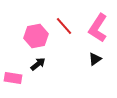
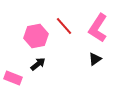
pink rectangle: rotated 12 degrees clockwise
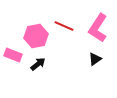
red line: rotated 24 degrees counterclockwise
pink rectangle: moved 23 px up
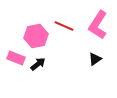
pink L-shape: moved 3 px up
pink rectangle: moved 3 px right, 3 px down
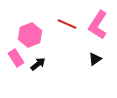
red line: moved 3 px right, 2 px up
pink hexagon: moved 6 px left, 1 px up; rotated 10 degrees counterclockwise
pink rectangle: rotated 36 degrees clockwise
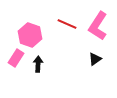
pink L-shape: moved 1 px down
pink hexagon: rotated 20 degrees counterclockwise
pink rectangle: rotated 66 degrees clockwise
black arrow: rotated 49 degrees counterclockwise
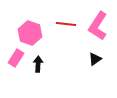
red line: moved 1 px left; rotated 18 degrees counterclockwise
pink hexagon: moved 2 px up
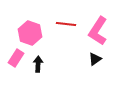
pink L-shape: moved 5 px down
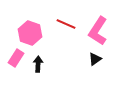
red line: rotated 18 degrees clockwise
